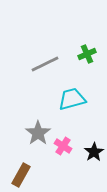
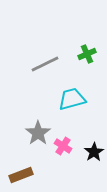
brown rectangle: rotated 40 degrees clockwise
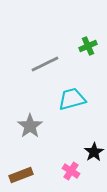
green cross: moved 1 px right, 8 px up
gray star: moved 8 px left, 7 px up
pink cross: moved 8 px right, 25 px down
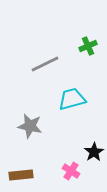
gray star: rotated 25 degrees counterclockwise
brown rectangle: rotated 15 degrees clockwise
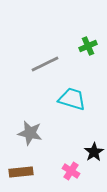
cyan trapezoid: rotated 32 degrees clockwise
gray star: moved 7 px down
brown rectangle: moved 3 px up
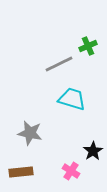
gray line: moved 14 px right
black star: moved 1 px left, 1 px up
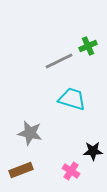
gray line: moved 3 px up
black star: rotated 30 degrees clockwise
brown rectangle: moved 2 px up; rotated 15 degrees counterclockwise
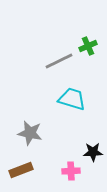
black star: moved 1 px down
pink cross: rotated 36 degrees counterclockwise
